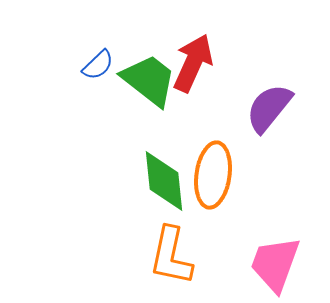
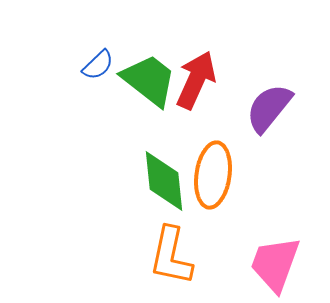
red arrow: moved 3 px right, 17 px down
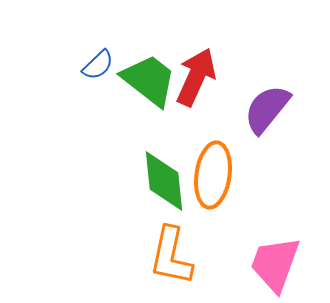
red arrow: moved 3 px up
purple semicircle: moved 2 px left, 1 px down
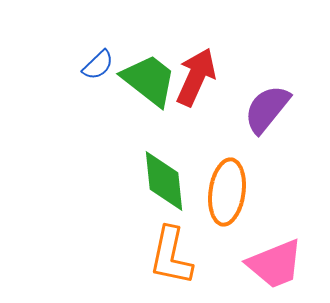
orange ellipse: moved 14 px right, 17 px down
pink trapezoid: rotated 132 degrees counterclockwise
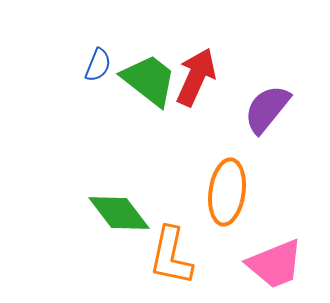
blue semicircle: rotated 24 degrees counterclockwise
green diamond: moved 45 px left, 32 px down; rotated 32 degrees counterclockwise
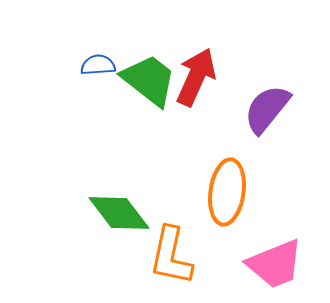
blue semicircle: rotated 116 degrees counterclockwise
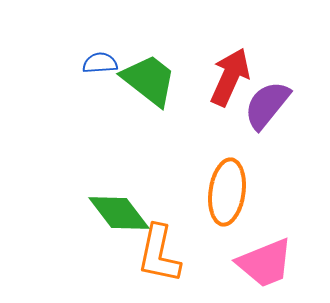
blue semicircle: moved 2 px right, 2 px up
red arrow: moved 34 px right
purple semicircle: moved 4 px up
orange L-shape: moved 12 px left, 2 px up
pink trapezoid: moved 10 px left, 1 px up
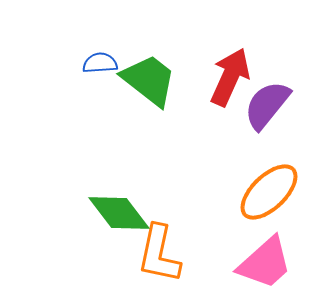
orange ellipse: moved 42 px right; rotated 38 degrees clockwise
pink trapezoid: rotated 20 degrees counterclockwise
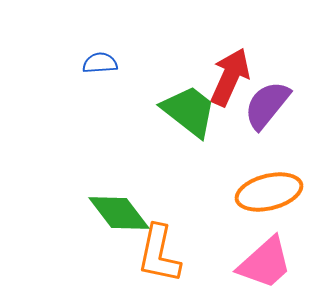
green trapezoid: moved 40 px right, 31 px down
orange ellipse: rotated 30 degrees clockwise
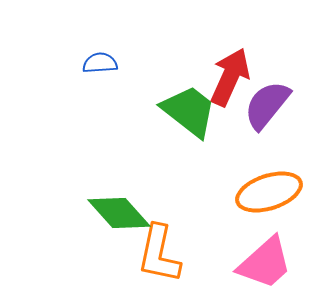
orange ellipse: rotated 4 degrees counterclockwise
green diamond: rotated 4 degrees counterclockwise
